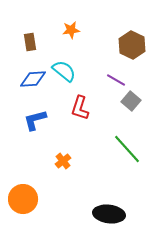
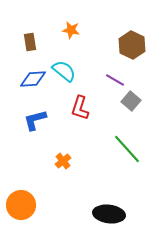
orange star: rotated 18 degrees clockwise
purple line: moved 1 px left
orange circle: moved 2 px left, 6 px down
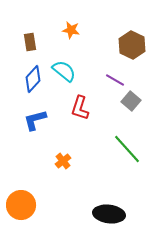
blue diamond: rotated 44 degrees counterclockwise
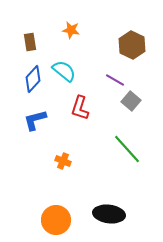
orange cross: rotated 28 degrees counterclockwise
orange circle: moved 35 px right, 15 px down
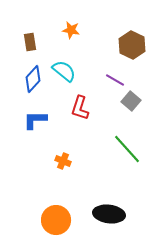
blue L-shape: rotated 15 degrees clockwise
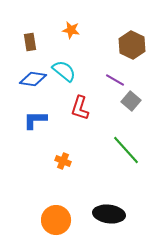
blue diamond: rotated 56 degrees clockwise
green line: moved 1 px left, 1 px down
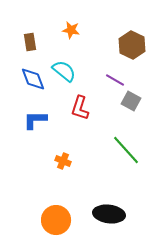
blue diamond: rotated 60 degrees clockwise
gray square: rotated 12 degrees counterclockwise
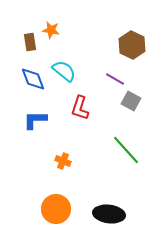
orange star: moved 20 px left
purple line: moved 1 px up
orange circle: moved 11 px up
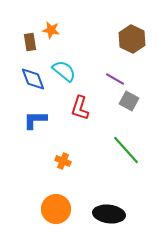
brown hexagon: moved 6 px up
gray square: moved 2 px left
